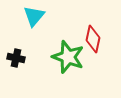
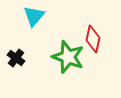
black cross: rotated 24 degrees clockwise
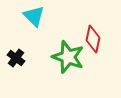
cyan triangle: rotated 25 degrees counterclockwise
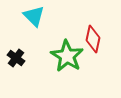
green star: moved 1 px left, 1 px up; rotated 12 degrees clockwise
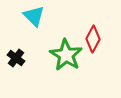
red diamond: rotated 16 degrees clockwise
green star: moved 1 px left, 1 px up
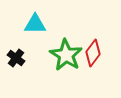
cyan triangle: moved 1 px right, 8 px down; rotated 45 degrees counterclockwise
red diamond: moved 14 px down; rotated 8 degrees clockwise
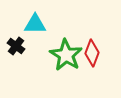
red diamond: moved 1 px left; rotated 16 degrees counterclockwise
black cross: moved 12 px up
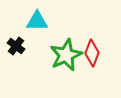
cyan triangle: moved 2 px right, 3 px up
green star: rotated 16 degrees clockwise
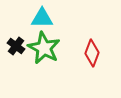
cyan triangle: moved 5 px right, 3 px up
green star: moved 22 px left, 7 px up; rotated 20 degrees counterclockwise
